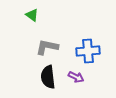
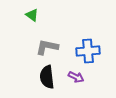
black semicircle: moved 1 px left
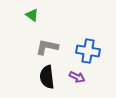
blue cross: rotated 15 degrees clockwise
purple arrow: moved 1 px right
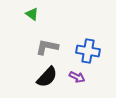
green triangle: moved 1 px up
black semicircle: rotated 130 degrees counterclockwise
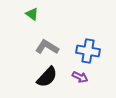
gray L-shape: rotated 20 degrees clockwise
purple arrow: moved 3 px right
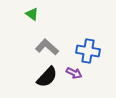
gray L-shape: rotated 10 degrees clockwise
purple arrow: moved 6 px left, 4 px up
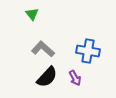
green triangle: rotated 16 degrees clockwise
gray L-shape: moved 4 px left, 2 px down
purple arrow: moved 1 px right, 5 px down; rotated 35 degrees clockwise
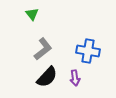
gray L-shape: rotated 100 degrees clockwise
purple arrow: rotated 21 degrees clockwise
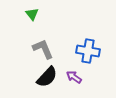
gray L-shape: rotated 75 degrees counterclockwise
purple arrow: moved 1 px left, 1 px up; rotated 133 degrees clockwise
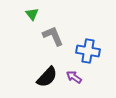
gray L-shape: moved 10 px right, 13 px up
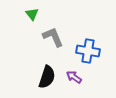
gray L-shape: moved 1 px down
black semicircle: rotated 25 degrees counterclockwise
